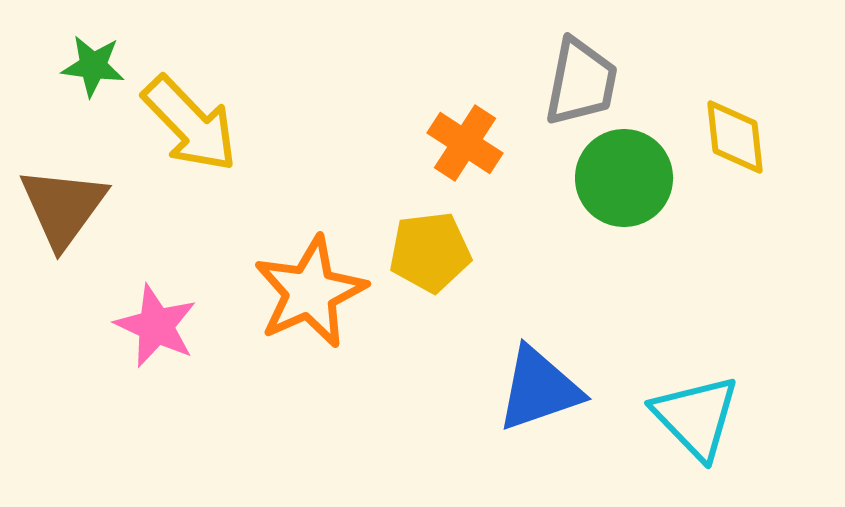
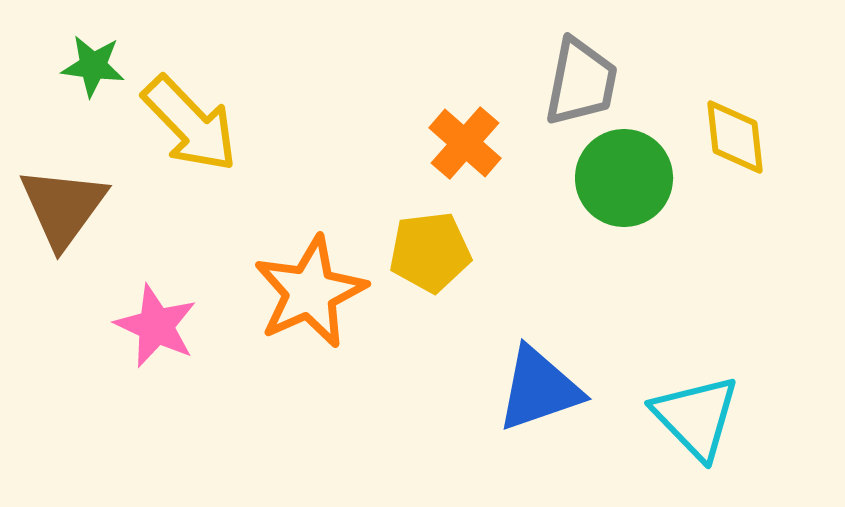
orange cross: rotated 8 degrees clockwise
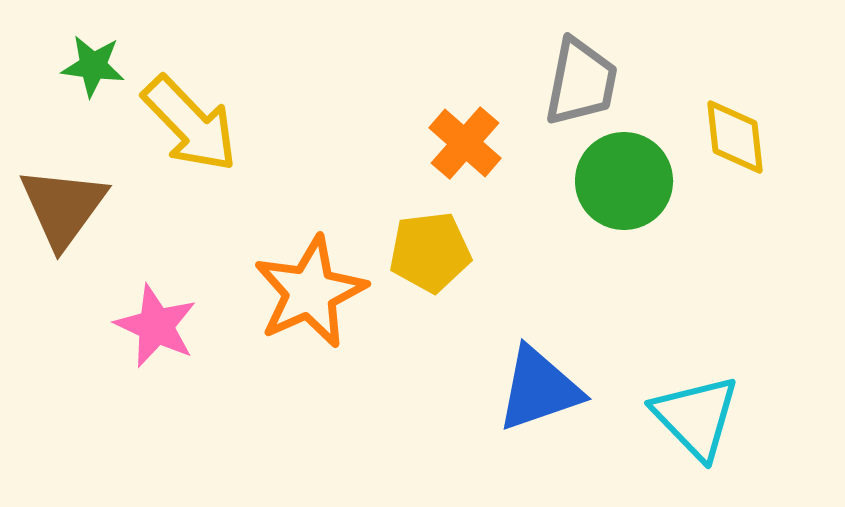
green circle: moved 3 px down
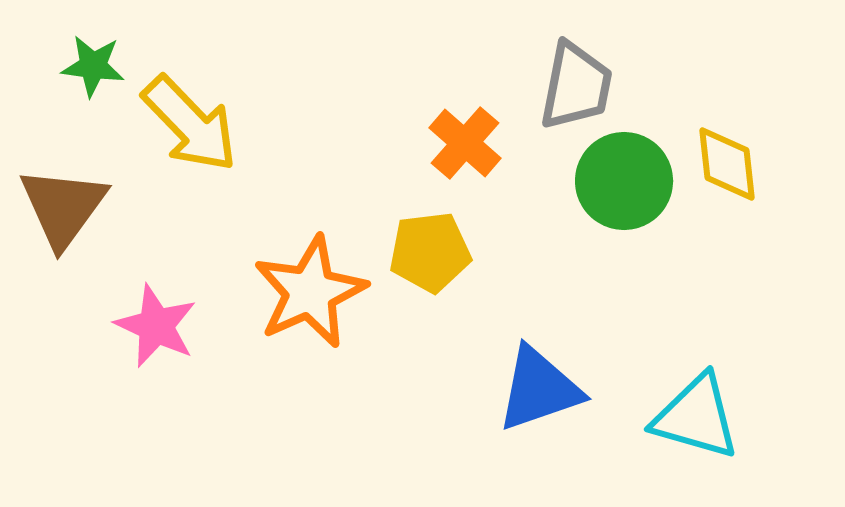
gray trapezoid: moved 5 px left, 4 px down
yellow diamond: moved 8 px left, 27 px down
cyan triangle: rotated 30 degrees counterclockwise
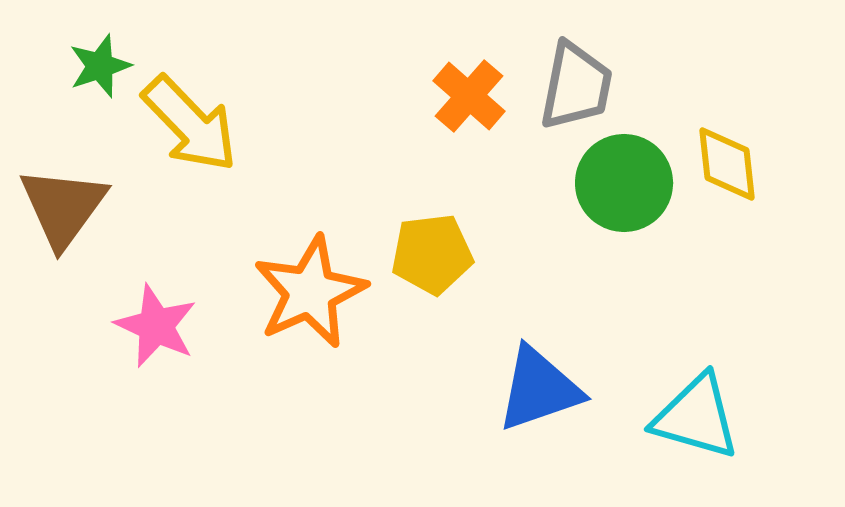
green star: moved 7 px right; rotated 26 degrees counterclockwise
orange cross: moved 4 px right, 47 px up
green circle: moved 2 px down
yellow pentagon: moved 2 px right, 2 px down
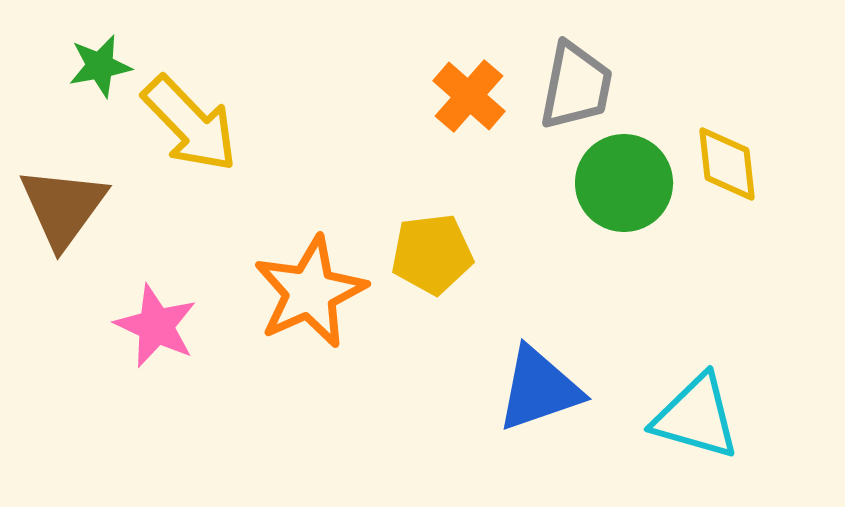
green star: rotated 8 degrees clockwise
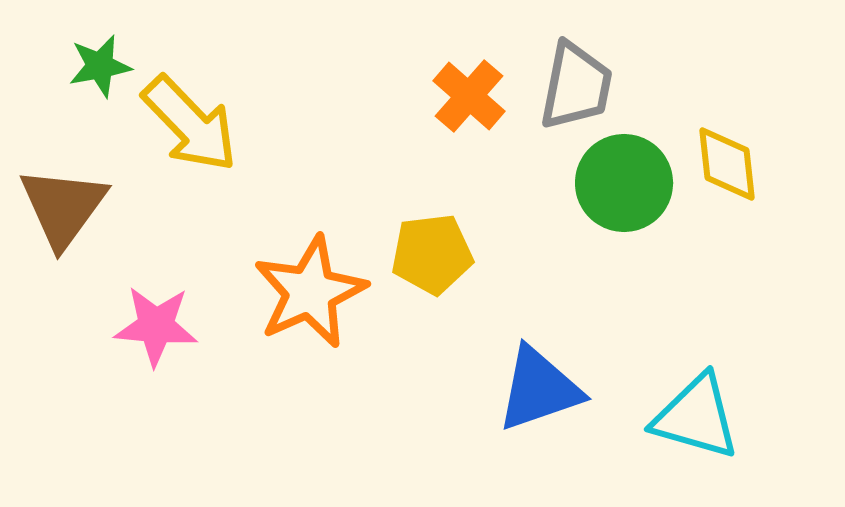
pink star: rotated 20 degrees counterclockwise
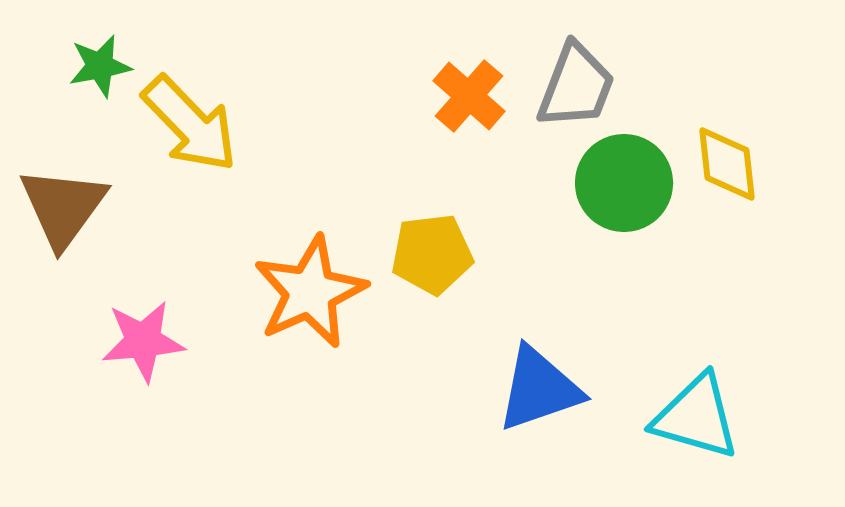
gray trapezoid: rotated 10 degrees clockwise
pink star: moved 13 px left, 15 px down; rotated 10 degrees counterclockwise
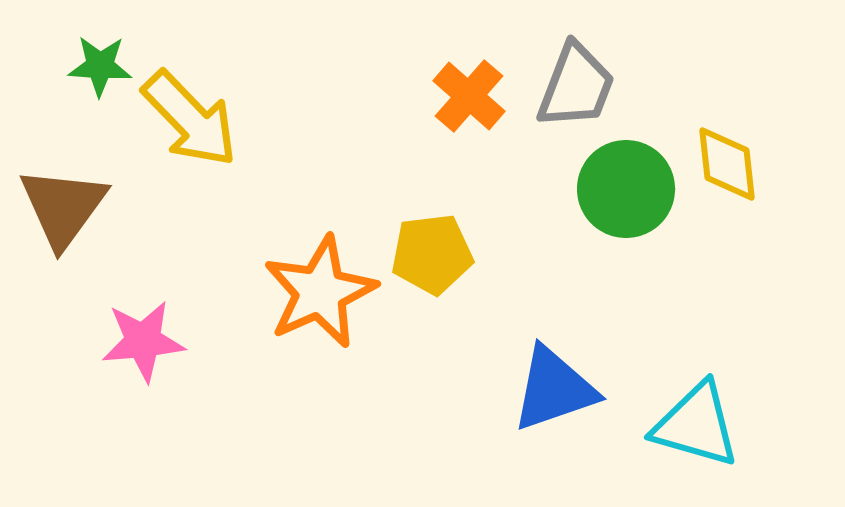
green star: rotated 14 degrees clockwise
yellow arrow: moved 5 px up
green circle: moved 2 px right, 6 px down
orange star: moved 10 px right
blue triangle: moved 15 px right
cyan triangle: moved 8 px down
